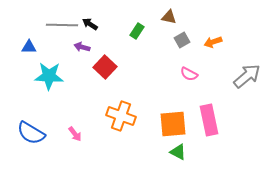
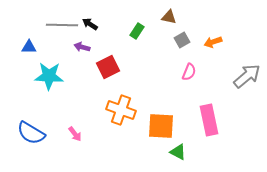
red square: moved 3 px right; rotated 20 degrees clockwise
pink semicircle: moved 2 px up; rotated 96 degrees counterclockwise
orange cross: moved 6 px up
orange square: moved 12 px left, 2 px down; rotated 8 degrees clockwise
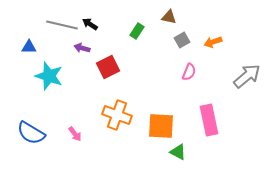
gray line: rotated 12 degrees clockwise
purple arrow: moved 1 px down
cyan star: rotated 16 degrees clockwise
orange cross: moved 4 px left, 5 px down
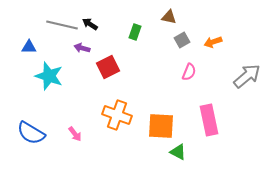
green rectangle: moved 2 px left, 1 px down; rotated 14 degrees counterclockwise
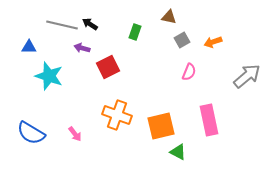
orange square: rotated 16 degrees counterclockwise
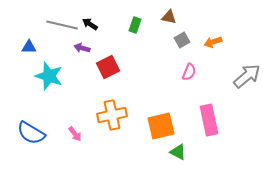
green rectangle: moved 7 px up
orange cross: moved 5 px left; rotated 32 degrees counterclockwise
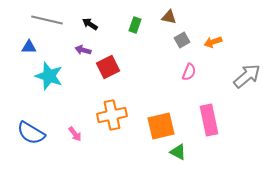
gray line: moved 15 px left, 5 px up
purple arrow: moved 1 px right, 2 px down
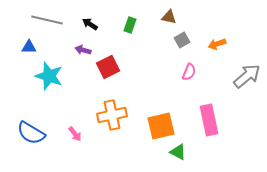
green rectangle: moved 5 px left
orange arrow: moved 4 px right, 2 px down
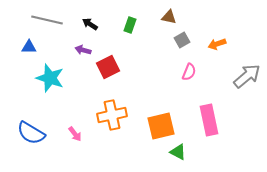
cyan star: moved 1 px right, 2 px down
